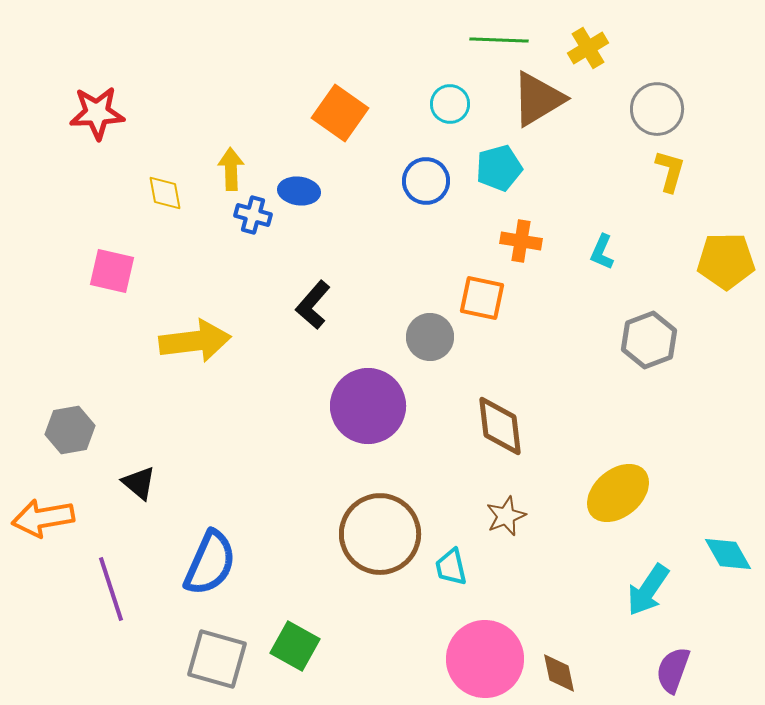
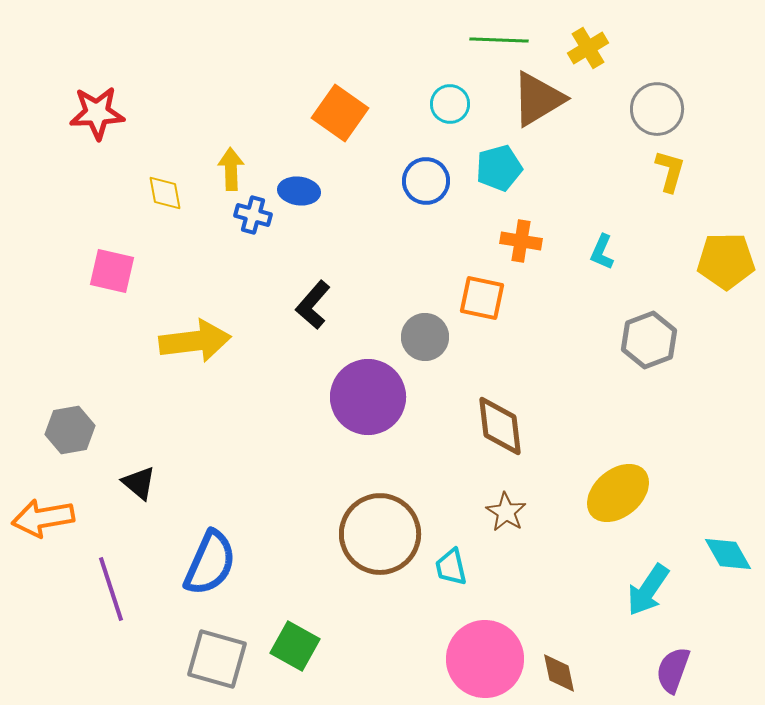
gray circle at (430, 337): moved 5 px left
purple circle at (368, 406): moved 9 px up
brown star at (506, 516): moved 4 px up; rotated 18 degrees counterclockwise
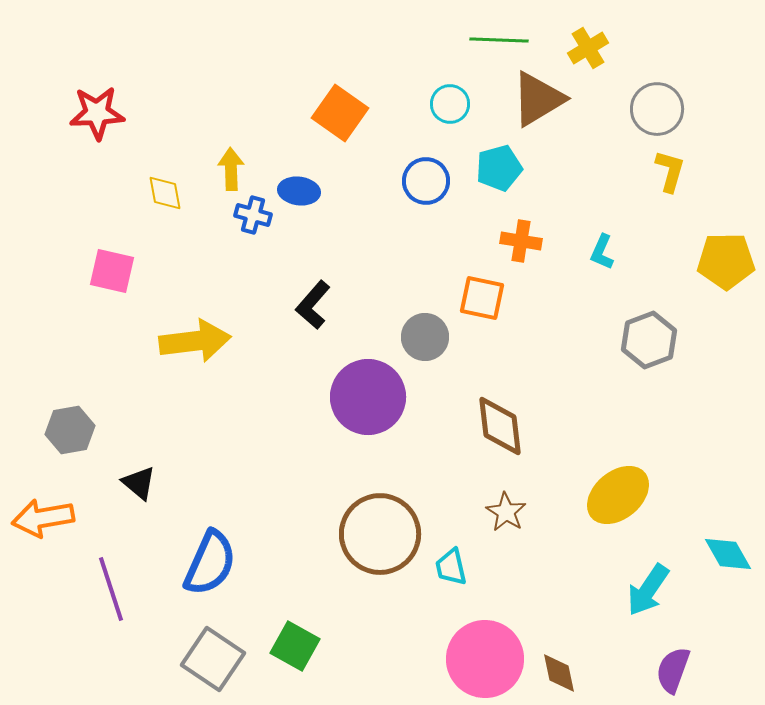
yellow ellipse at (618, 493): moved 2 px down
gray square at (217, 659): moved 4 px left; rotated 18 degrees clockwise
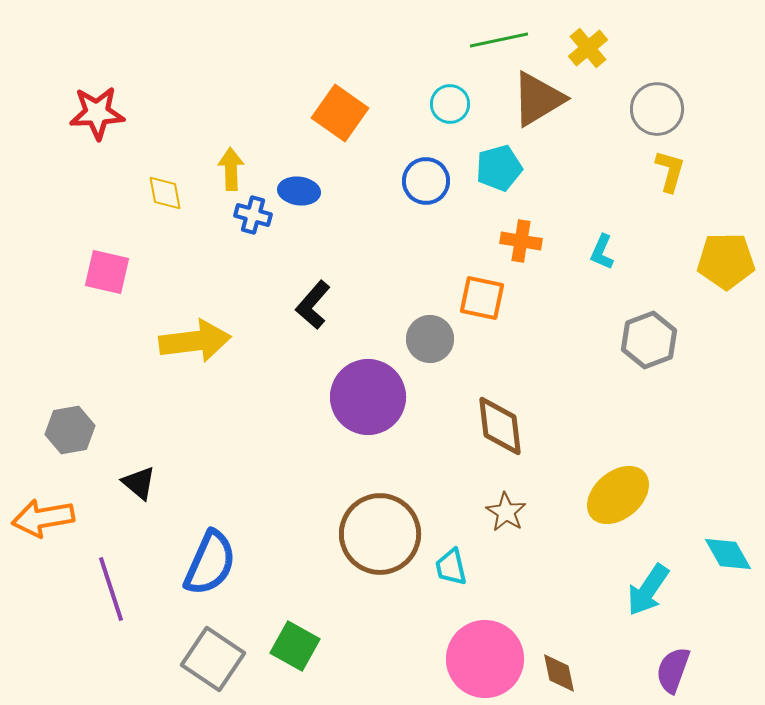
green line at (499, 40): rotated 14 degrees counterclockwise
yellow cross at (588, 48): rotated 9 degrees counterclockwise
pink square at (112, 271): moved 5 px left, 1 px down
gray circle at (425, 337): moved 5 px right, 2 px down
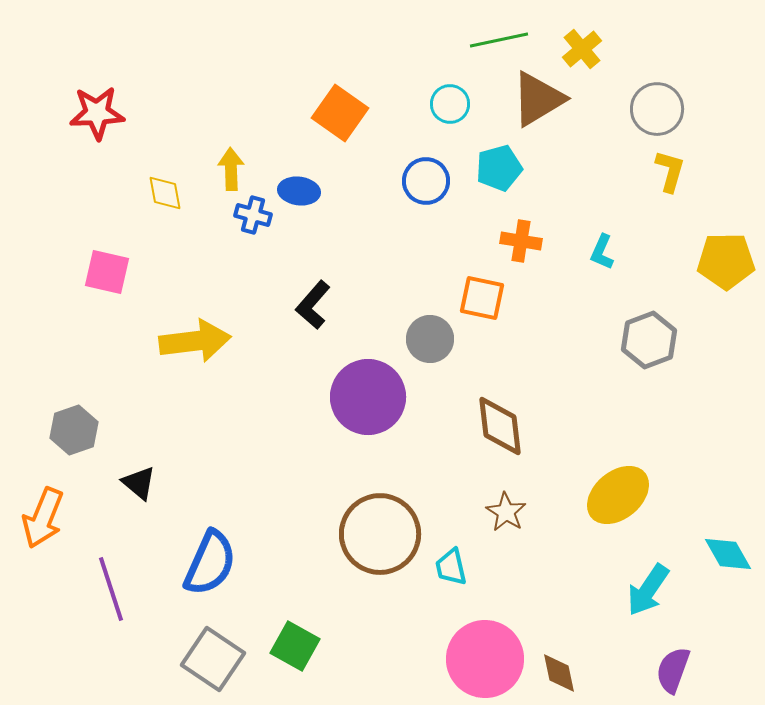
yellow cross at (588, 48): moved 6 px left, 1 px down
gray hexagon at (70, 430): moved 4 px right; rotated 9 degrees counterclockwise
orange arrow at (43, 518): rotated 58 degrees counterclockwise
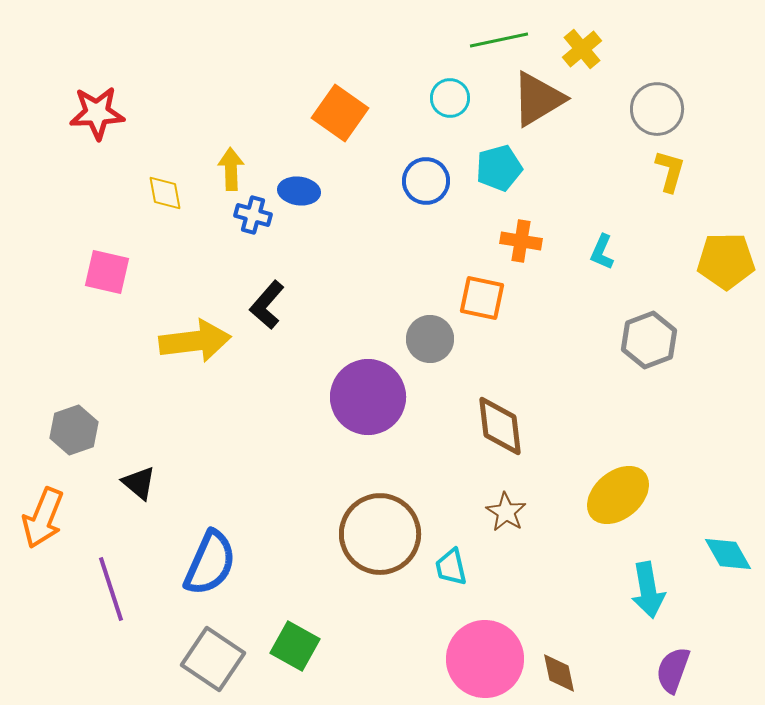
cyan circle at (450, 104): moved 6 px up
black L-shape at (313, 305): moved 46 px left
cyan arrow at (648, 590): rotated 44 degrees counterclockwise
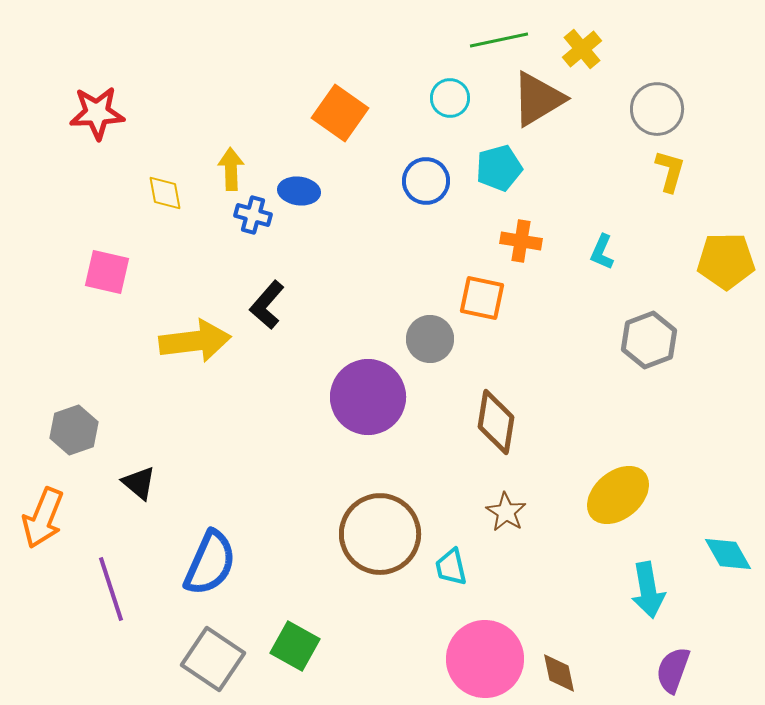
brown diamond at (500, 426): moved 4 px left, 4 px up; rotated 16 degrees clockwise
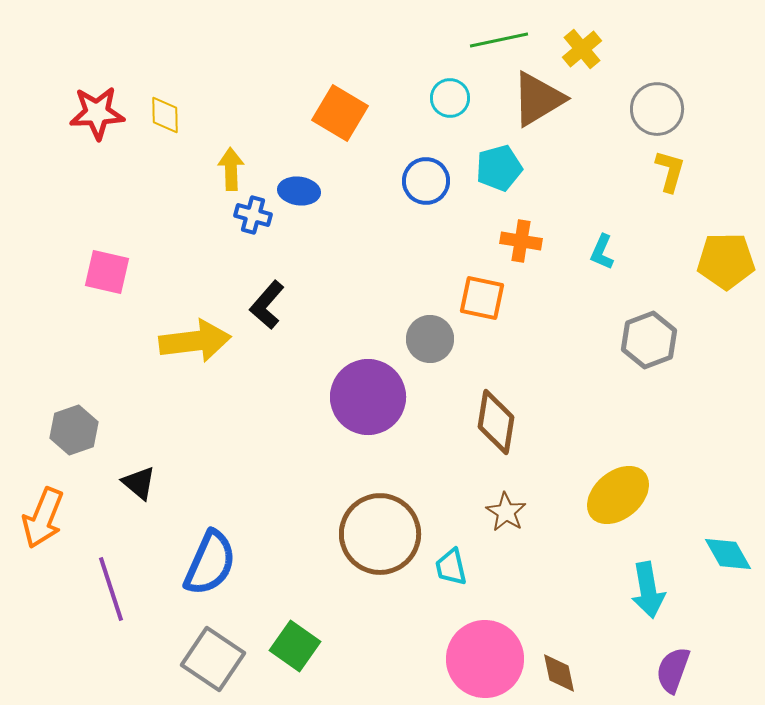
orange square at (340, 113): rotated 4 degrees counterclockwise
yellow diamond at (165, 193): moved 78 px up; rotated 9 degrees clockwise
green square at (295, 646): rotated 6 degrees clockwise
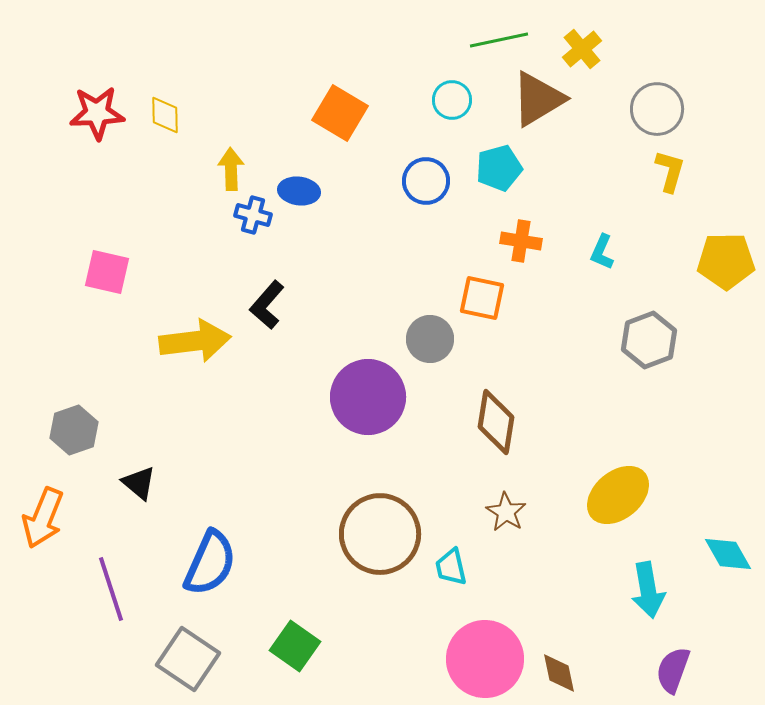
cyan circle at (450, 98): moved 2 px right, 2 px down
gray square at (213, 659): moved 25 px left
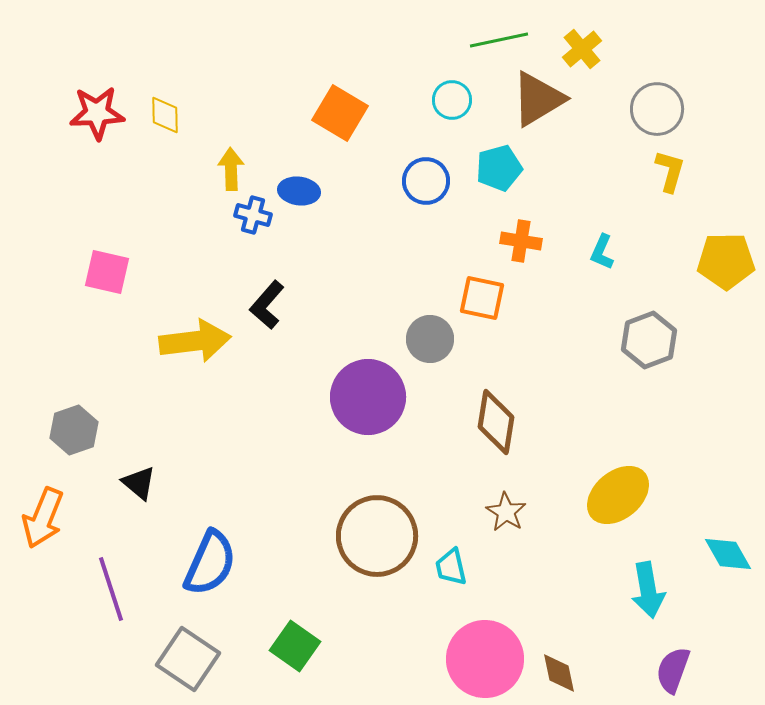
brown circle at (380, 534): moved 3 px left, 2 px down
